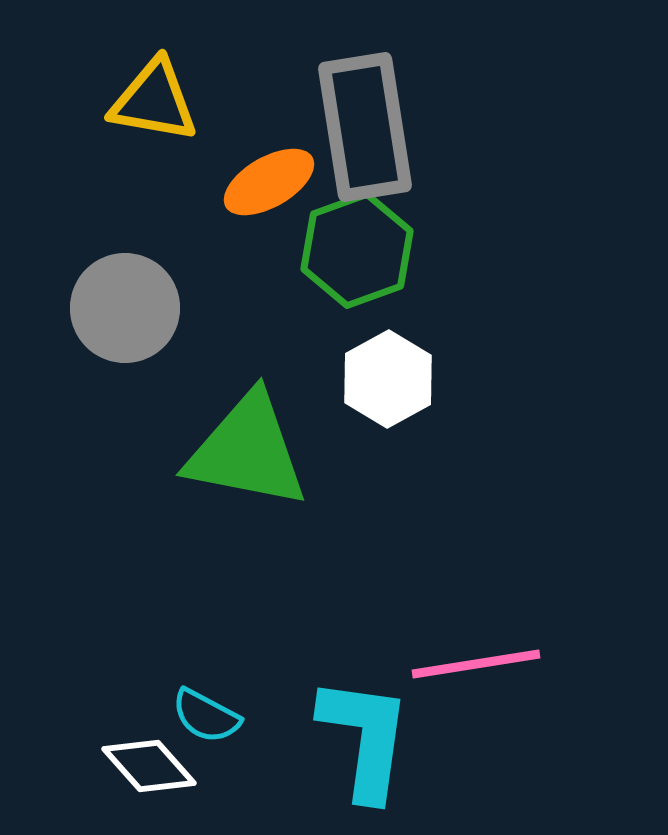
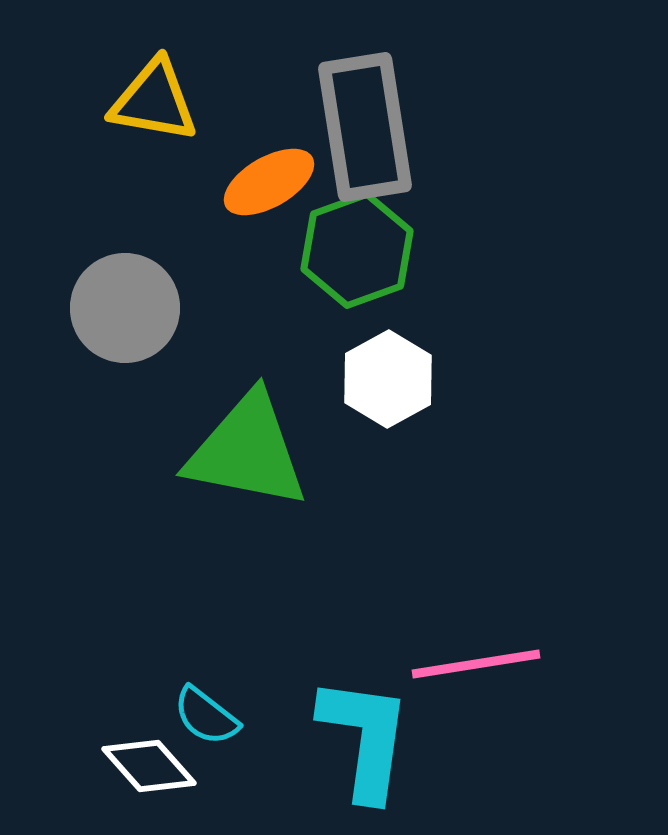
cyan semicircle: rotated 10 degrees clockwise
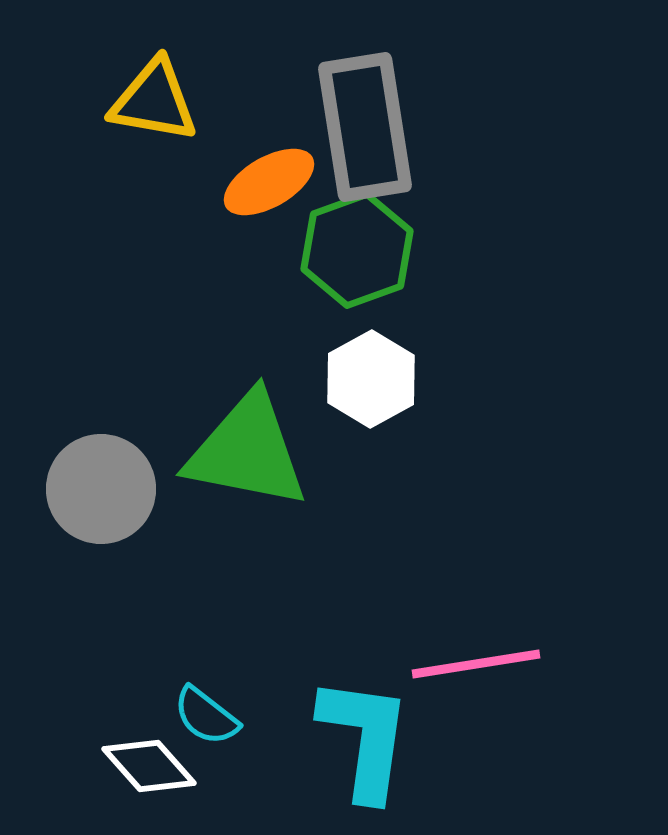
gray circle: moved 24 px left, 181 px down
white hexagon: moved 17 px left
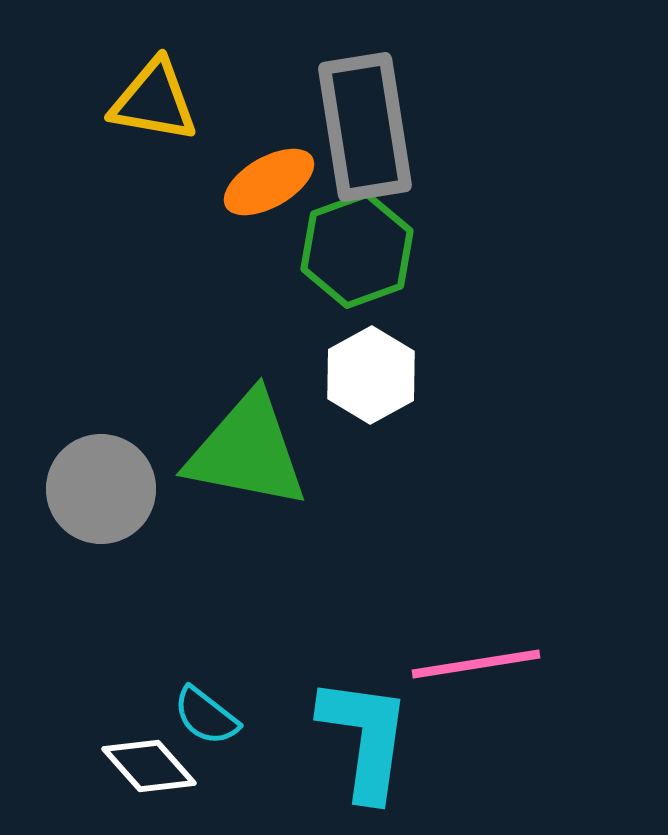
white hexagon: moved 4 px up
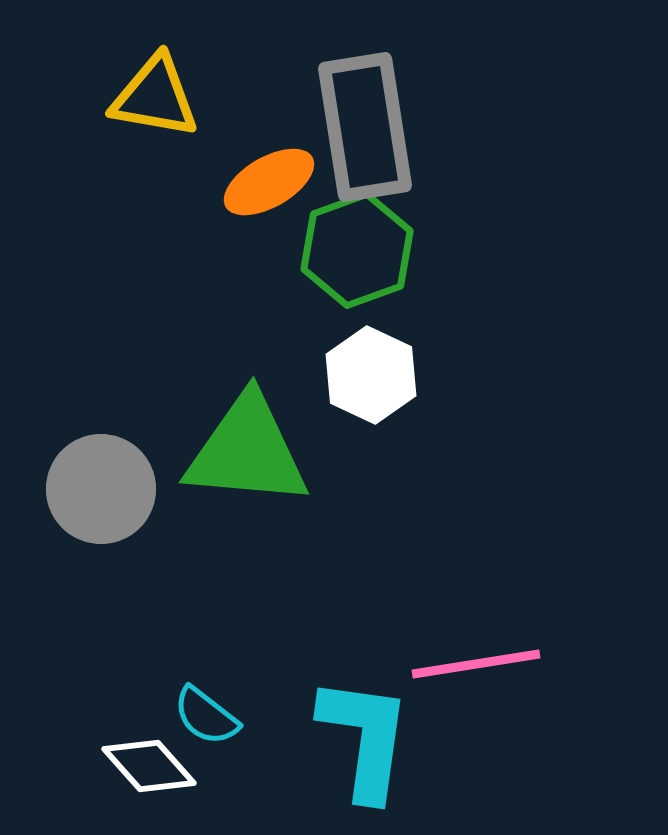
yellow triangle: moved 1 px right, 4 px up
white hexagon: rotated 6 degrees counterclockwise
green triangle: rotated 6 degrees counterclockwise
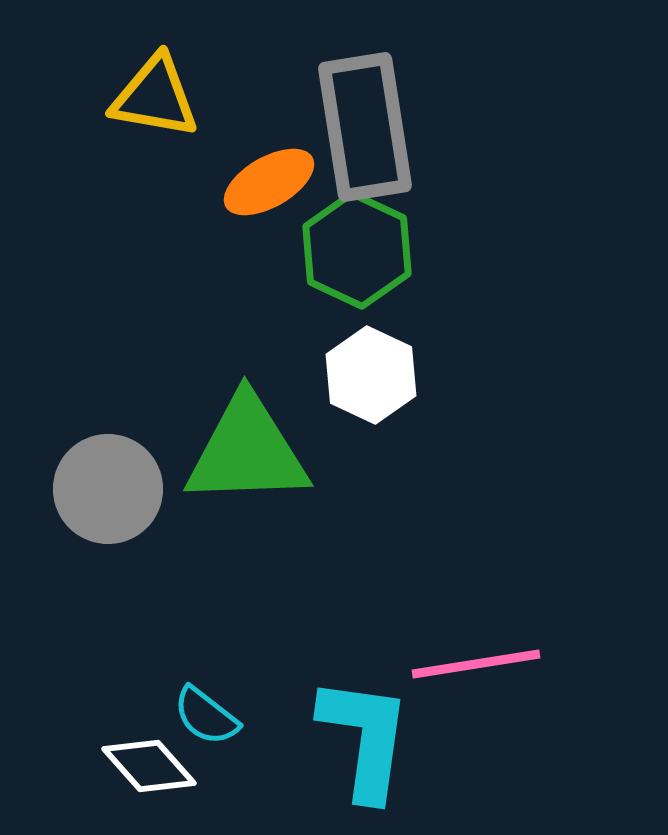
green hexagon: rotated 15 degrees counterclockwise
green triangle: rotated 7 degrees counterclockwise
gray circle: moved 7 px right
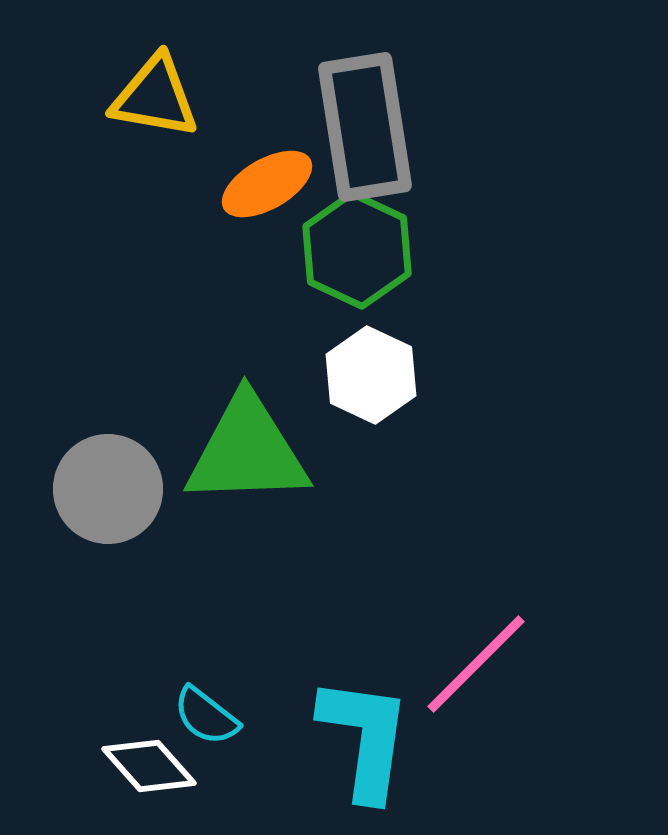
orange ellipse: moved 2 px left, 2 px down
pink line: rotated 36 degrees counterclockwise
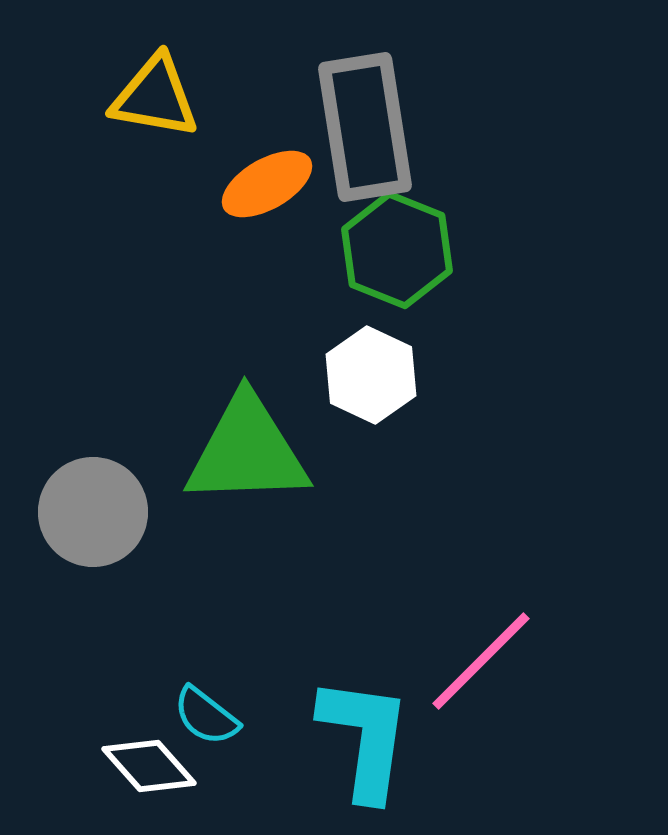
green hexagon: moved 40 px right; rotated 3 degrees counterclockwise
gray circle: moved 15 px left, 23 px down
pink line: moved 5 px right, 3 px up
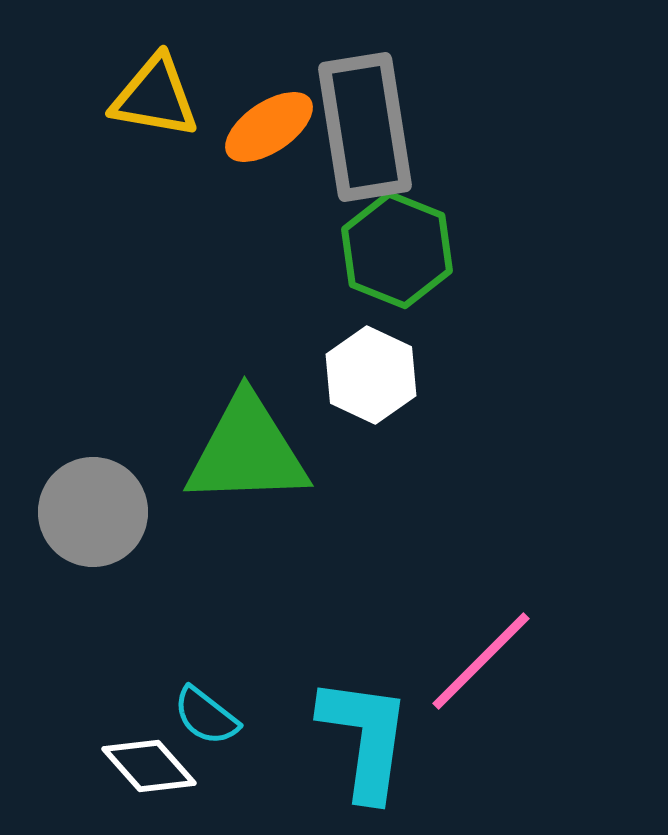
orange ellipse: moved 2 px right, 57 px up; rotated 4 degrees counterclockwise
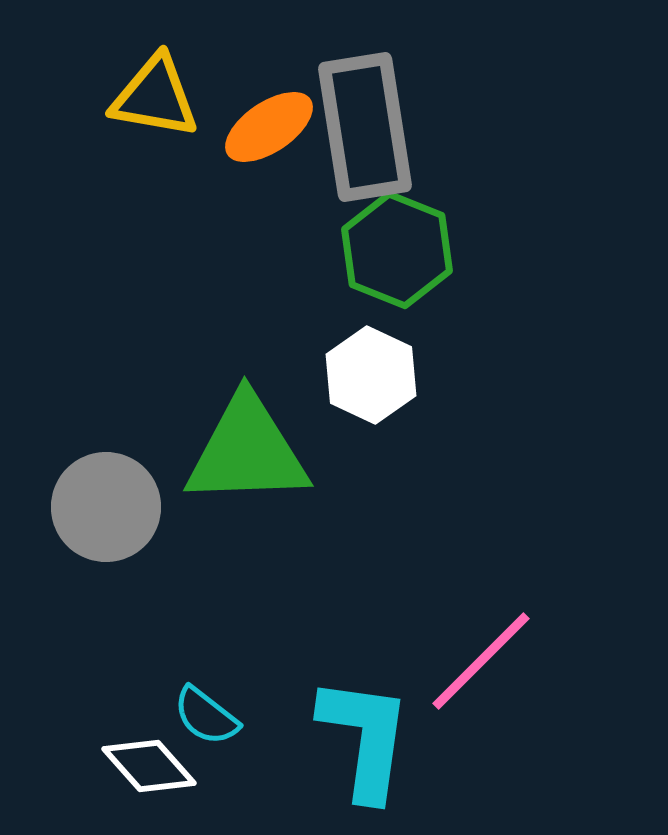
gray circle: moved 13 px right, 5 px up
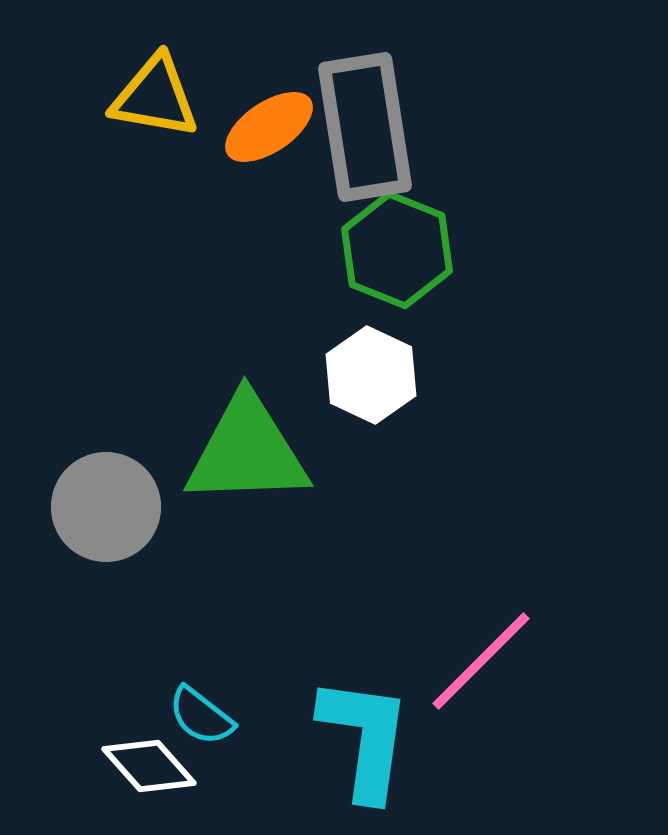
cyan semicircle: moved 5 px left
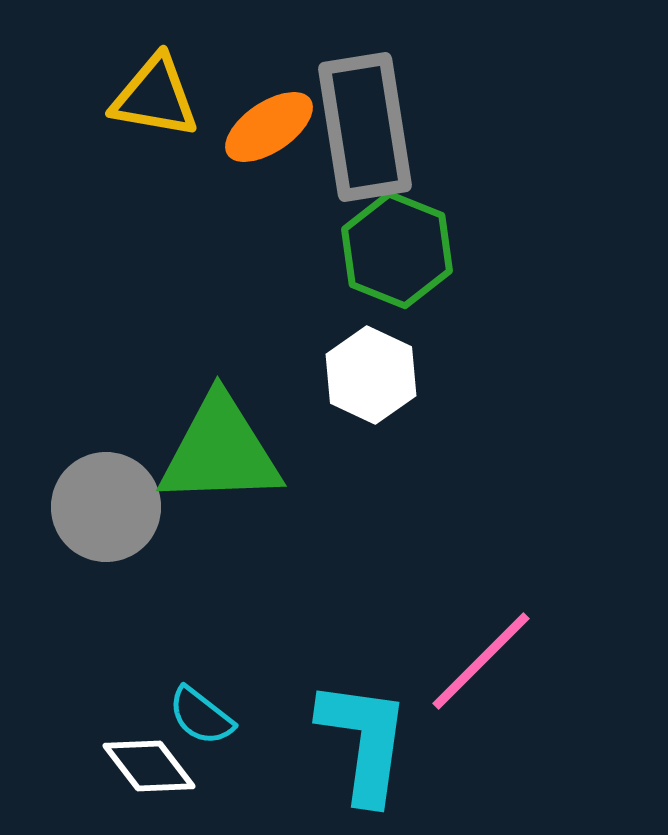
green triangle: moved 27 px left
cyan L-shape: moved 1 px left, 3 px down
white diamond: rotated 4 degrees clockwise
